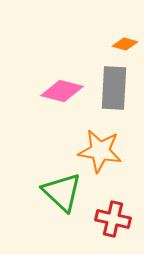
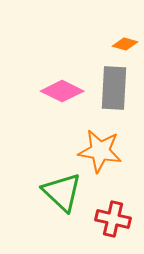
pink diamond: rotated 12 degrees clockwise
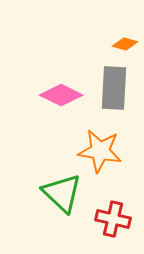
pink diamond: moved 1 px left, 4 px down
green triangle: moved 1 px down
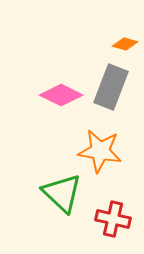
gray rectangle: moved 3 px left, 1 px up; rotated 18 degrees clockwise
